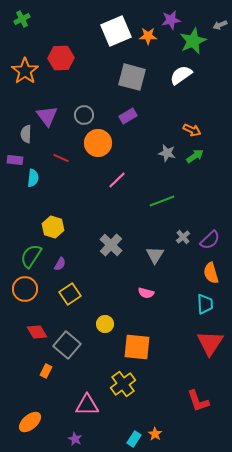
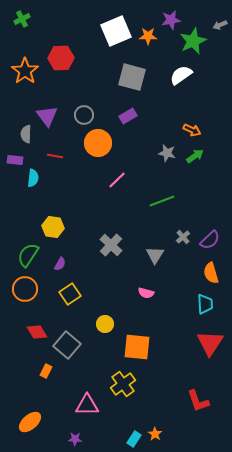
red line at (61, 158): moved 6 px left, 2 px up; rotated 14 degrees counterclockwise
yellow hexagon at (53, 227): rotated 10 degrees counterclockwise
green semicircle at (31, 256): moved 3 px left, 1 px up
purple star at (75, 439): rotated 24 degrees counterclockwise
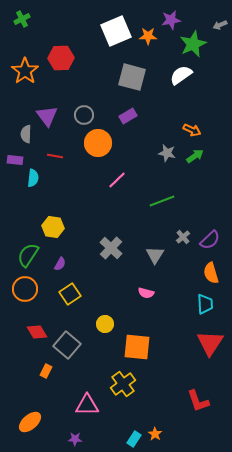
green star at (193, 41): moved 3 px down
gray cross at (111, 245): moved 3 px down
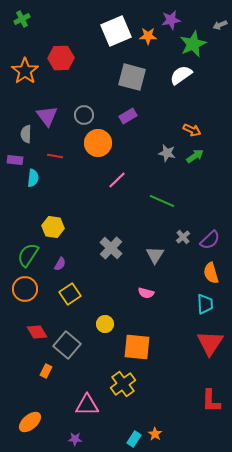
green line at (162, 201): rotated 45 degrees clockwise
red L-shape at (198, 401): moved 13 px right; rotated 20 degrees clockwise
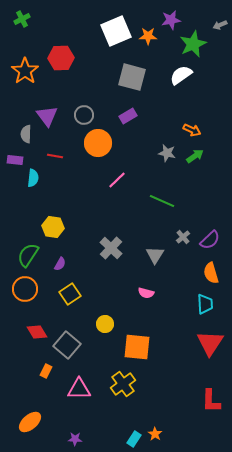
pink triangle at (87, 405): moved 8 px left, 16 px up
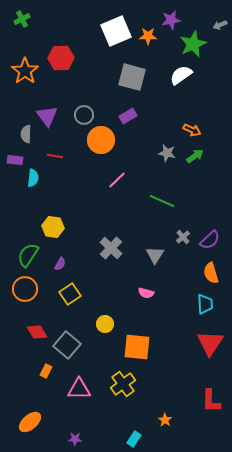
orange circle at (98, 143): moved 3 px right, 3 px up
orange star at (155, 434): moved 10 px right, 14 px up
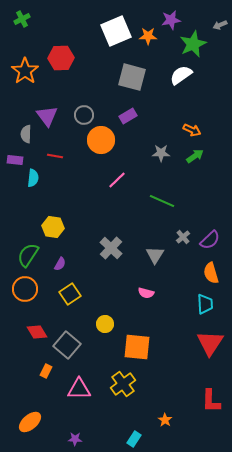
gray star at (167, 153): moved 6 px left; rotated 12 degrees counterclockwise
